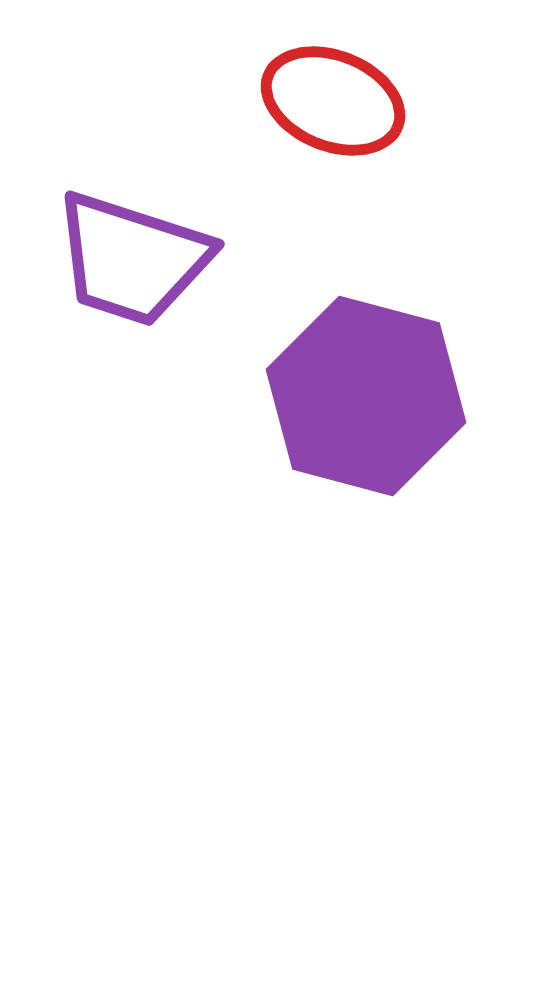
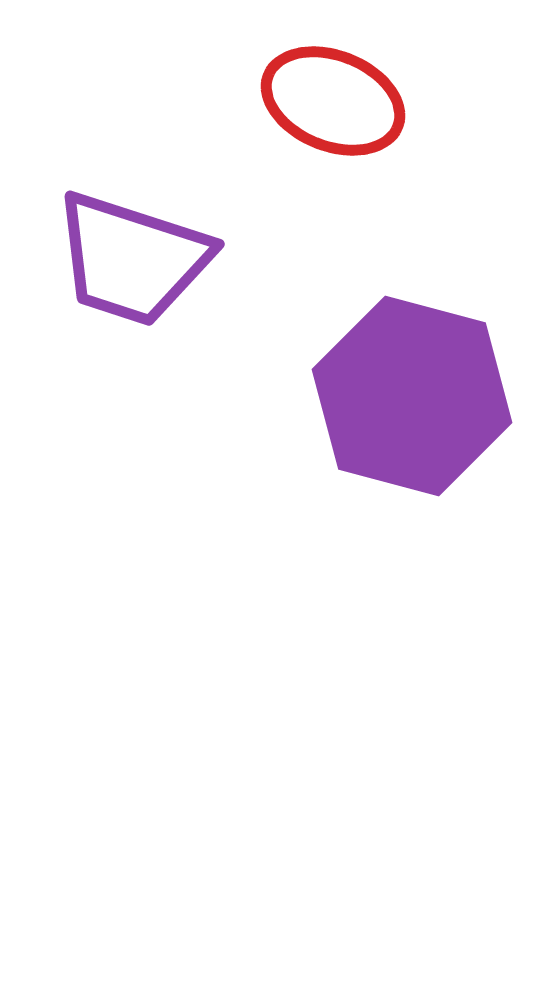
purple hexagon: moved 46 px right
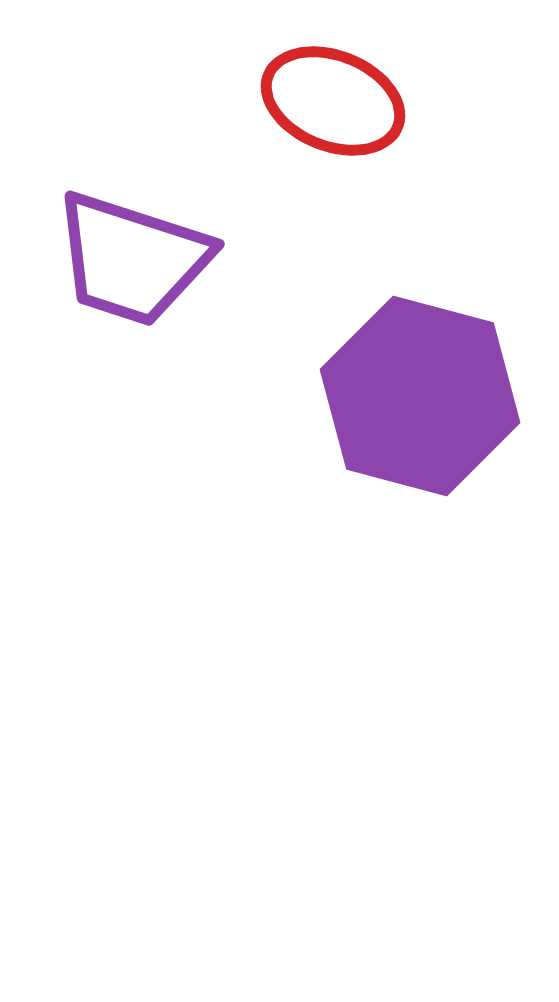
purple hexagon: moved 8 px right
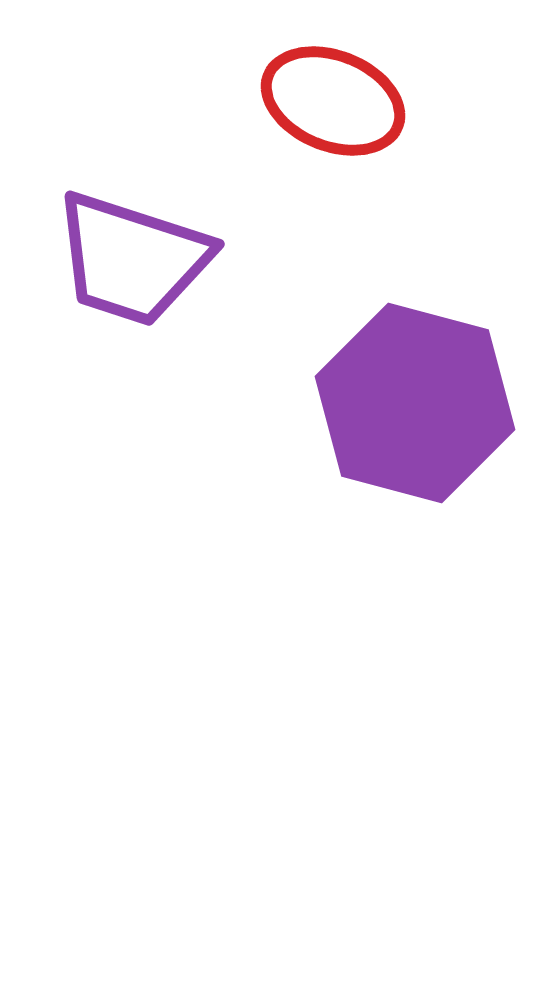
purple hexagon: moved 5 px left, 7 px down
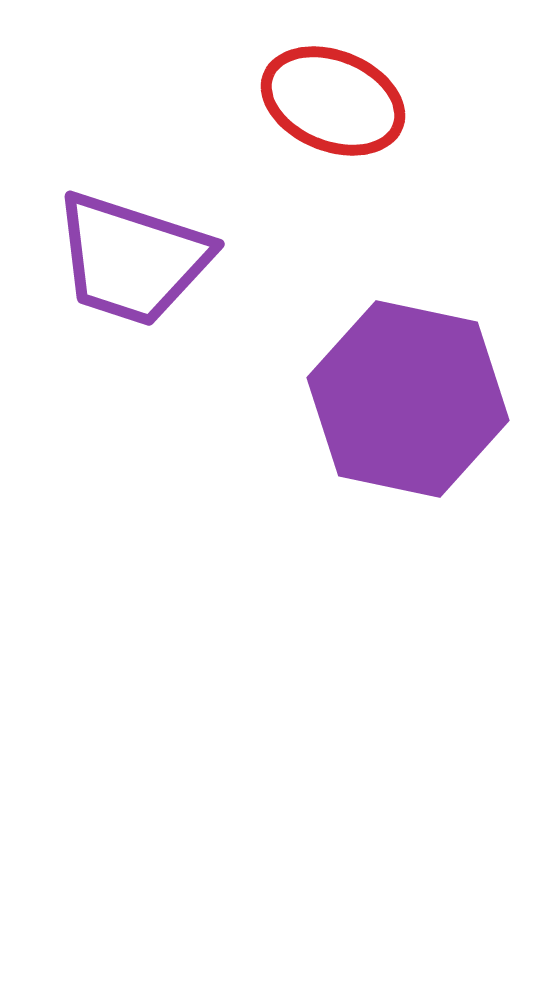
purple hexagon: moved 7 px left, 4 px up; rotated 3 degrees counterclockwise
